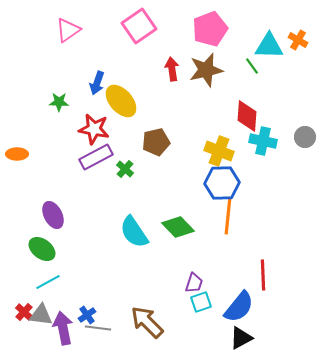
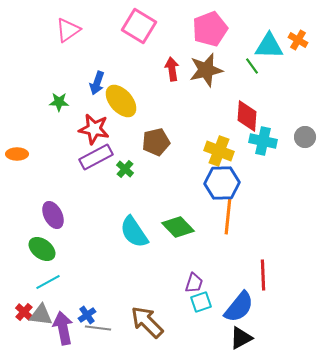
pink square: rotated 24 degrees counterclockwise
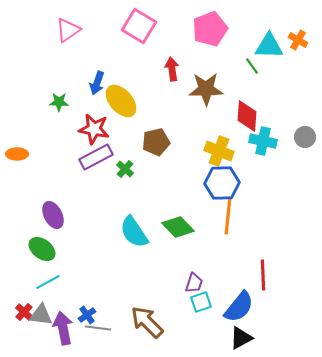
brown star: moved 19 px down; rotated 12 degrees clockwise
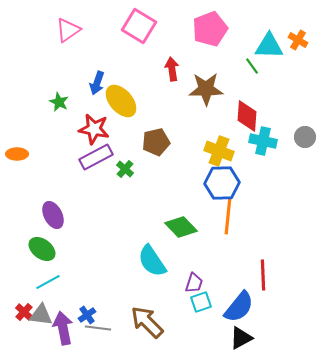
green star: rotated 24 degrees clockwise
green diamond: moved 3 px right
cyan semicircle: moved 18 px right, 29 px down
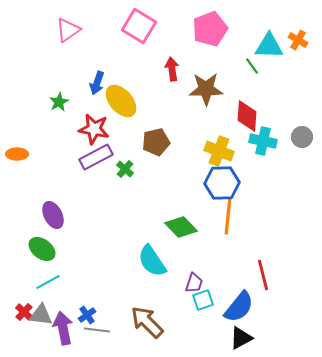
green star: rotated 18 degrees clockwise
gray circle: moved 3 px left
red line: rotated 12 degrees counterclockwise
cyan square: moved 2 px right, 2 px up
gray line: moved 1 px left, 2 px down
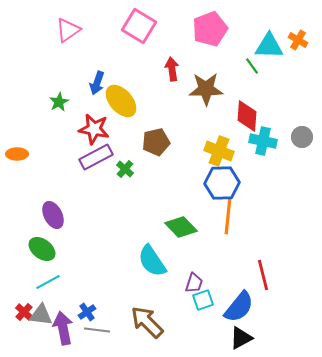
blue cross: moved 3 px up
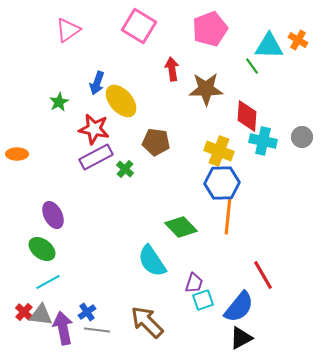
brown pentagon: rotated 20 degrees clockwise
red line: rotated 16 degrees counterclockwise
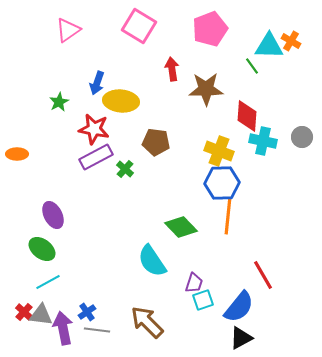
orange cross: moved 7 px left, 1 px down
yellow ellipse: rotated 44 degrees counterclockwise
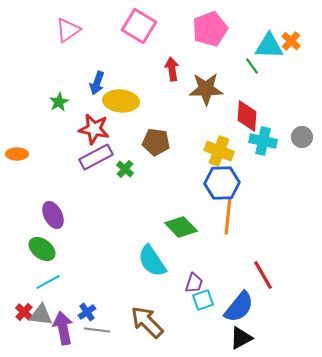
orange cross: rotated 12 degrees clockwise
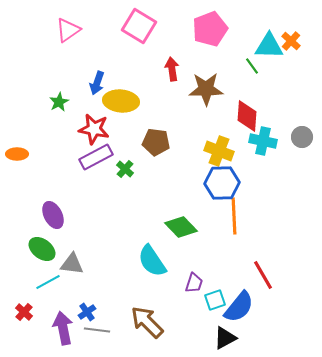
orange line: moved 6 px right; rotated 9 degrees counterclockwise
cyan square: moved 12 px right
gray triangle: moved 31 px right, 51 px up
black triangle: moved 16 px left
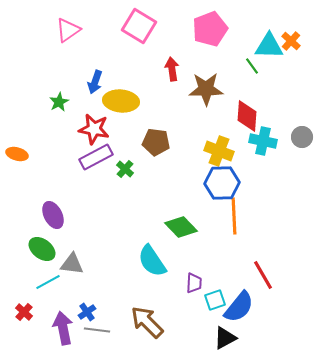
blue arrow: moved 2 px left, 1 px up
orange ellipse: rotated 15 degrees clockwise
purple trapezoid: rotated 15 degrees counterclockwise
